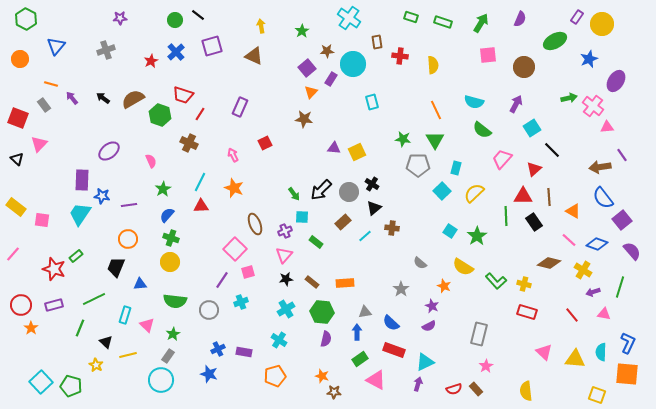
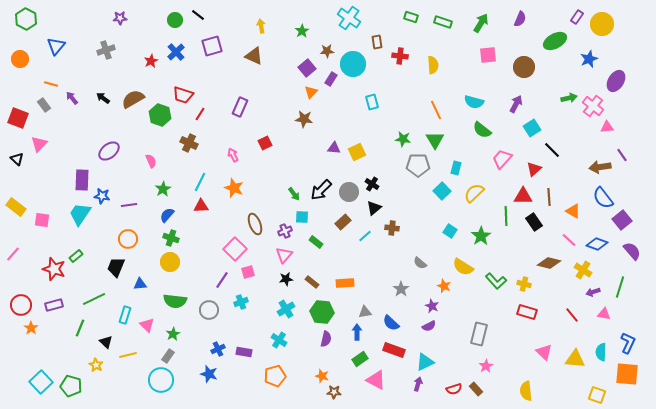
green star at (477, 236): moved 4 px right
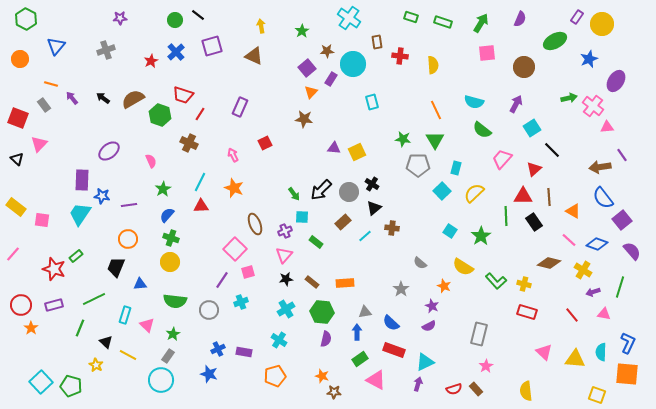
pink square at (488, 55): moved 1 px left, 2 px up
yellow line at (128, 355): rotated 42 degrees clockwise
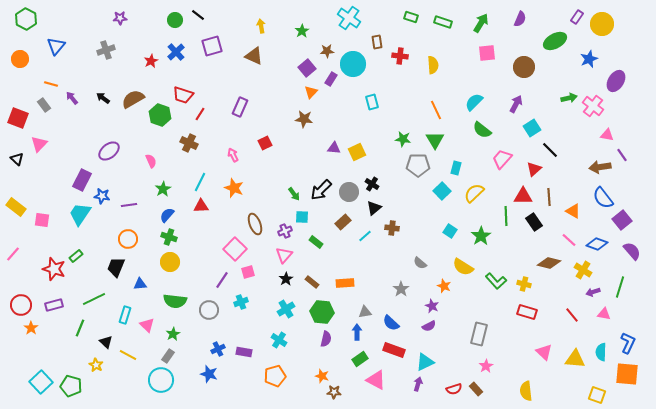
cyan semicircle at (474, 102): rotated 120 degrees clockwise
pink triangle at (607, 127): moved 8 px down; rotated 16 degrees clockwise
black line at (552, 150): moved 2 px left
purple rectangle at (82, 180): rotated 25 degrees clockwise
green cross at (171, 238): moved 2 px left, 1 px up
black star at (286, 279): rotated 24 degrees counterclockwise
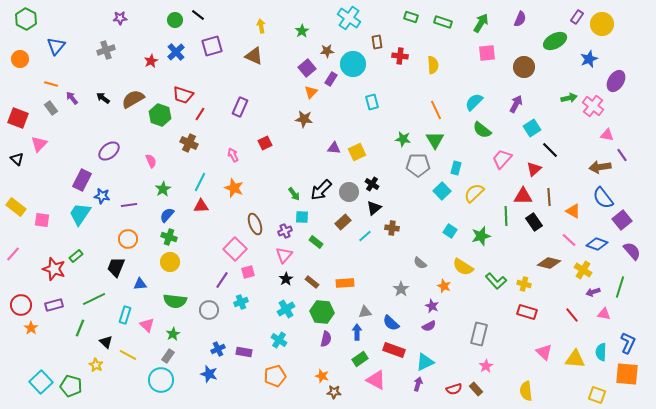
gray rectangle at (44, 105): moved 7 px right, 3 px down
green star at (481, 236): rotated 18 degrees clockwise
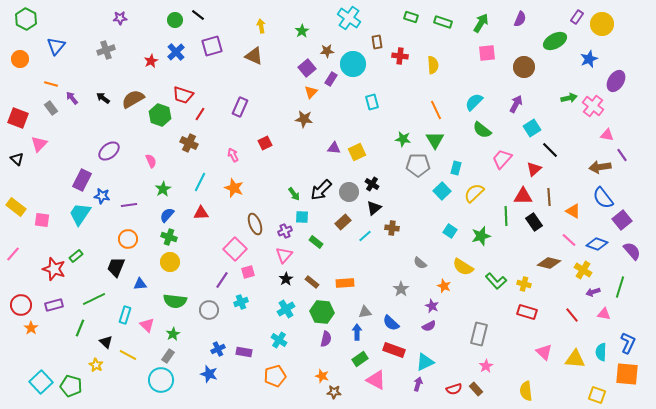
red triangle at (201, 206): moved 7 px down
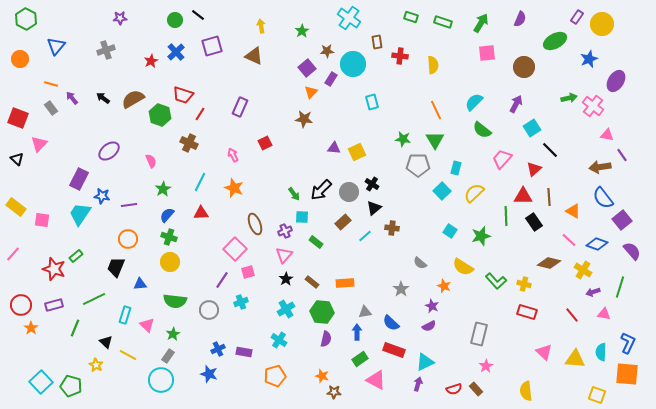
purple rectangle at (82, 180): moved 3 px left, 1 px up
green line at (80, 328): moved 5 px left
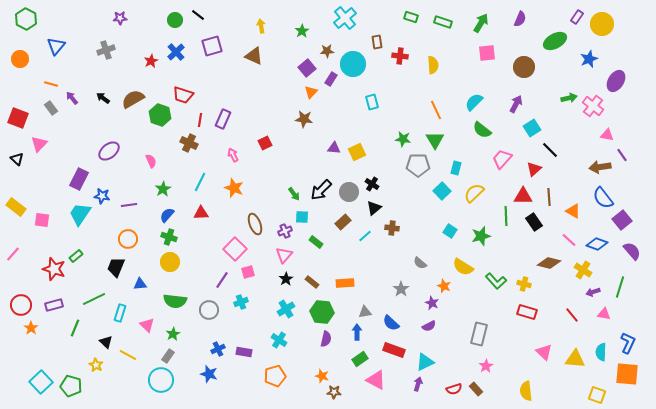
cyan cross at (349, 18): moved 4 px left; rotated 15 degrees clockwise
purple rectangle at (240, 107): moved 17 px left, 12 px down
red line at (200, 114): moved 6 px down; rotated 24 degrees counterclockwise
purple star at (432, 306): moved 3 px up
cyan rectangle at (125, 315): moved 5 px left, 2 px up
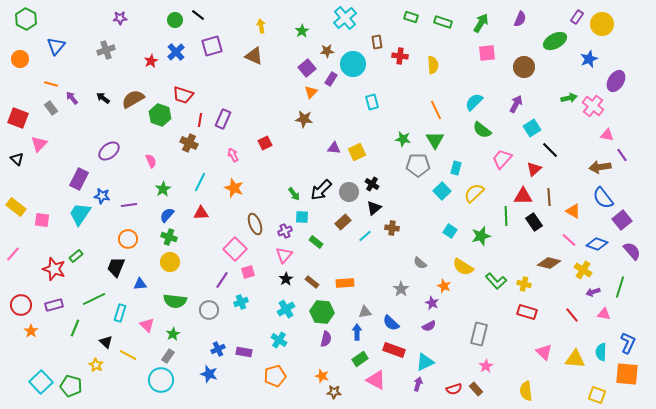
orange star at (31, 328): moved 3 px down
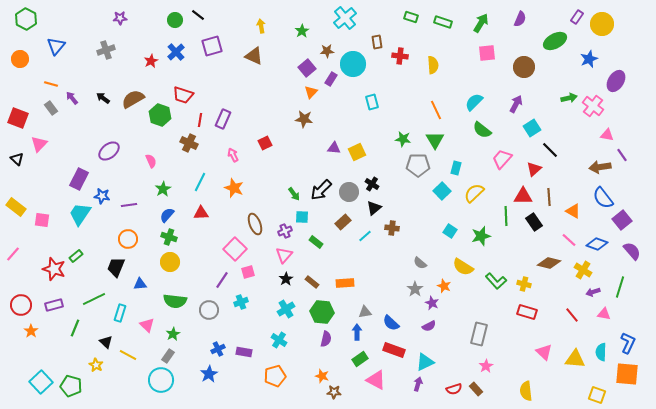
gray star at (401, 289): moved 14 px right
blue star at (209, 374): rotated 24 degrees clockwise
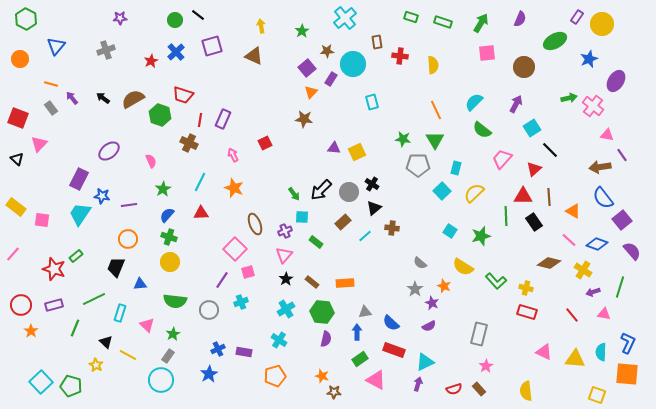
yellow cross at (524, 284): moved 2 px right, 4 px down
pink triangle at (544, 352): rotated 18 degrees counterclockwise
brown rectangle at (476, 389): moved 3 px right
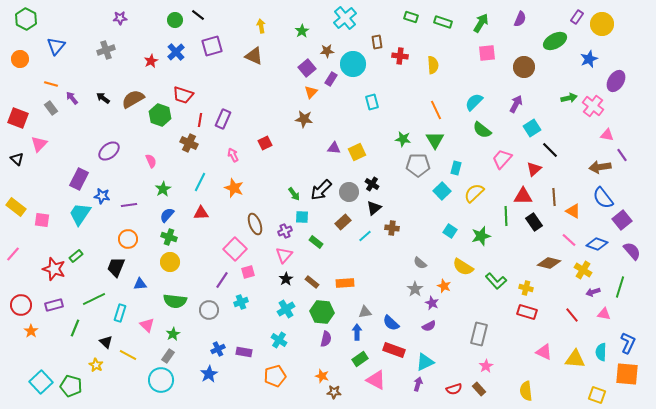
brown line at (549, 197): moved 5 px right
